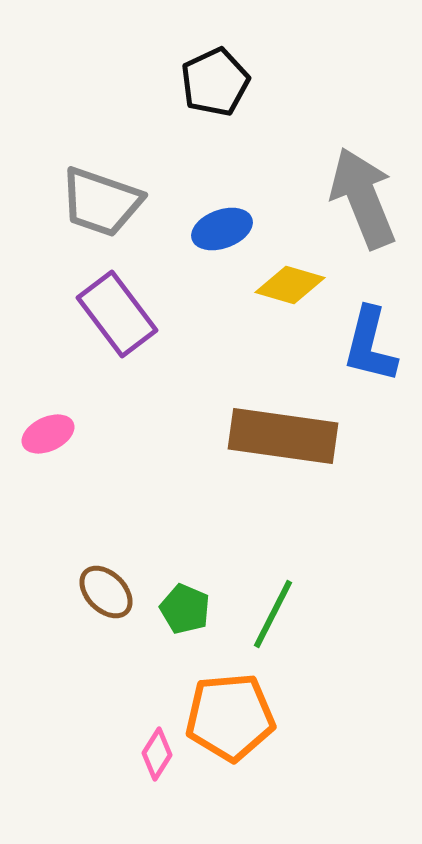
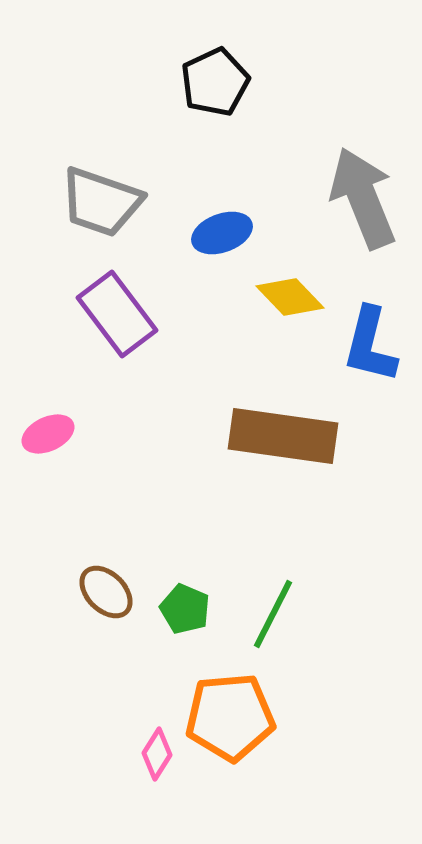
blue ellipse: moved 4 px down
yellow diamond: moved 12 px down; rotated 30 degrees clockwise
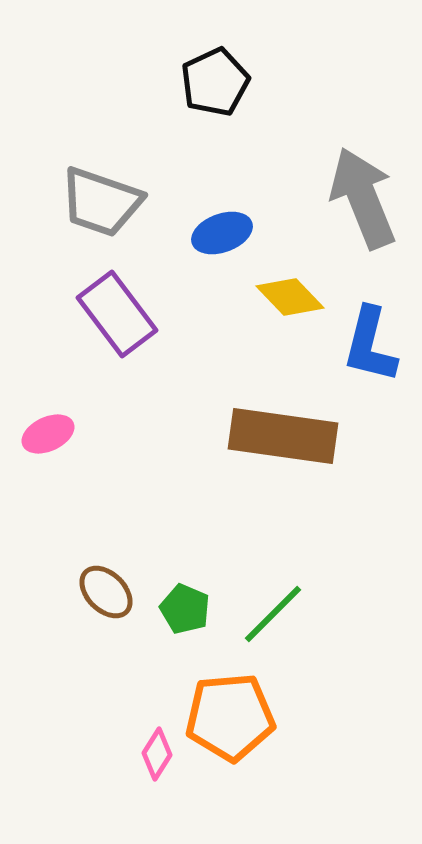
green line: rotated 18 degrees clockwise
